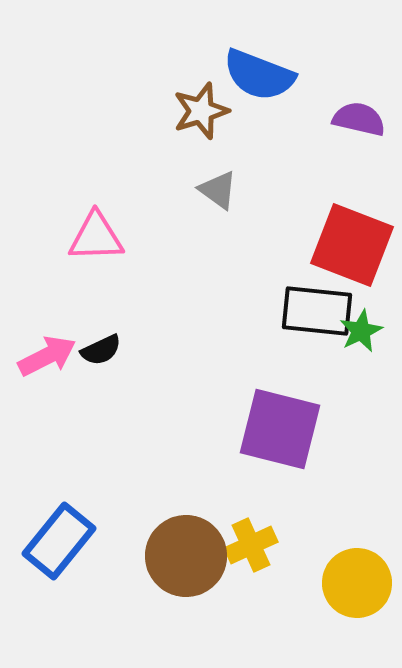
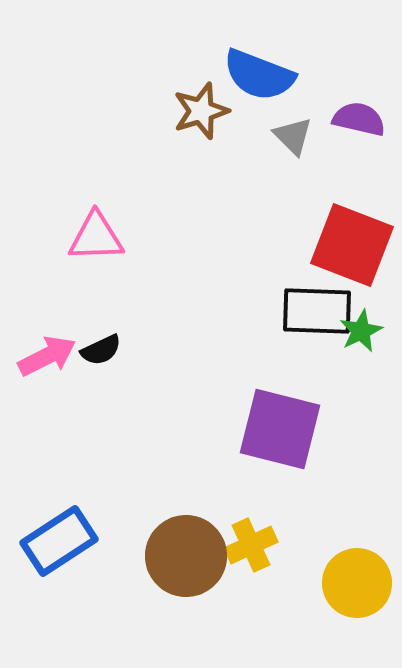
gray triangle: moved 75 px right, 54 px up; rotated 9 degrees clockwise
black rectangle: rotated 4 degrees counterclockwise
blue rectangle: rotated 18 degrees clockwise
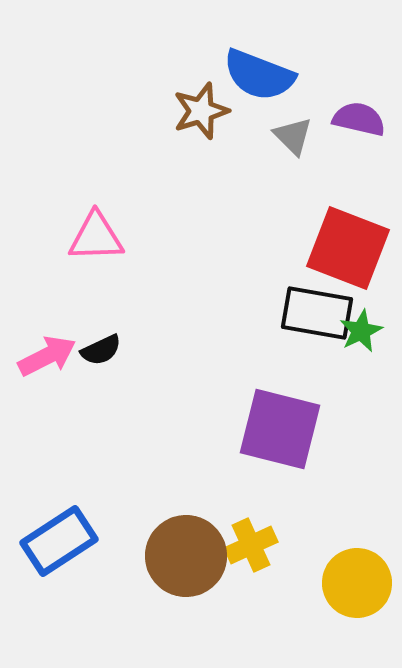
red square: moved 4 px left, 3 px down
black rectangle: moved 2 px down; rotated 8 degrees clockwise
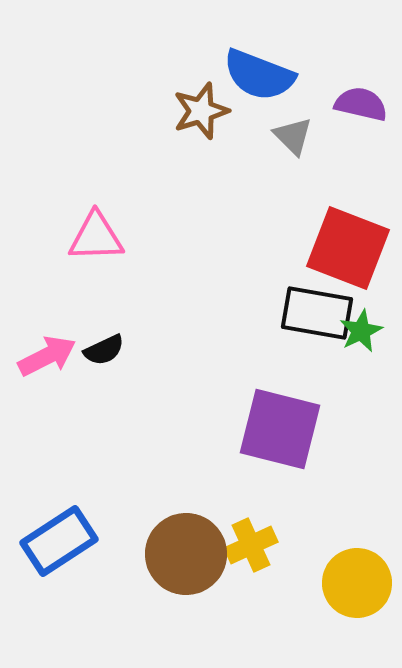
purple semicircle: moved 2 px right, 15 px up
black semicircle: moved 3 px right
brown circle: moved 2 px up
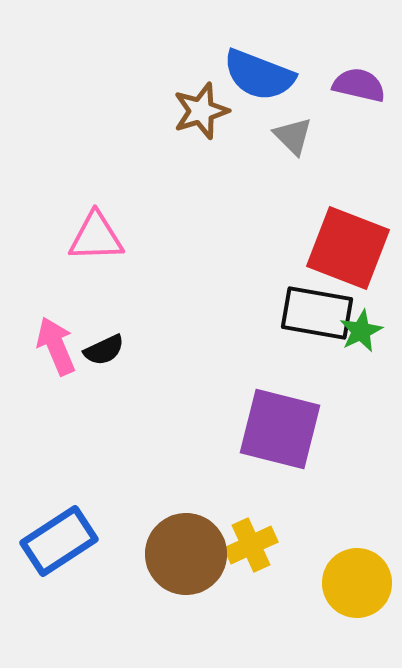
purple semicircle: moved 2 px left, 19 px up
pink arrow: moved 9 px right, 10 px up; rotated 86 degrees counterclockwise
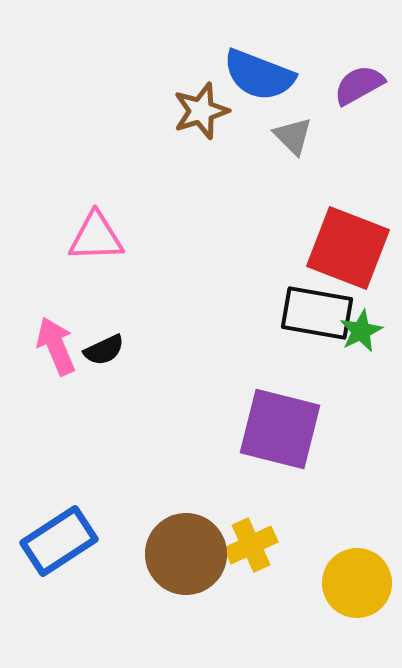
purple semicircle: rotated 42 degrees counterclockwise
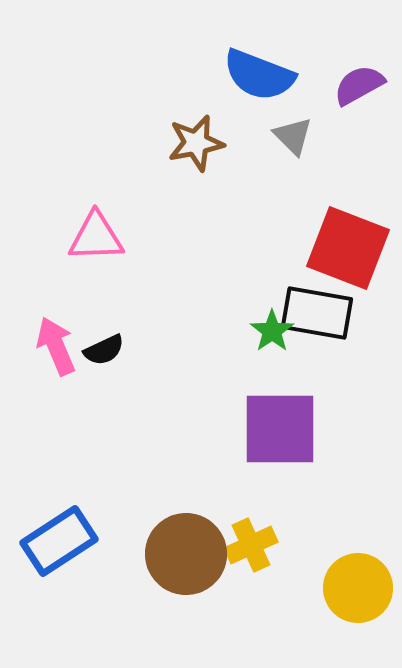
brown star: moved 5 px left, 32 px down; rotated 6 degrees clockwise
green star: moved 89 px left; rotated 9 degrees counterclockwise
purple square: rotated 14 degrees counterclockwise
yellow circle: moved 1 px right, 5 px down
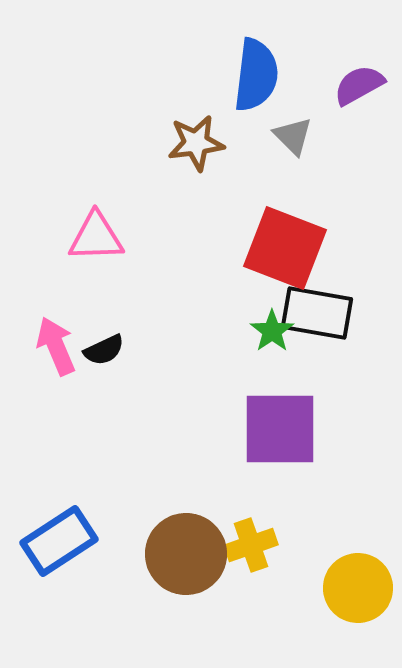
blue semicircle: moved 3 px left; rotated 104 degrees counterclockwise
brown star: rotated 4 degrees clockwise
red square: moved 63 px left
yellow cross: rotated 6 degrees clockwise
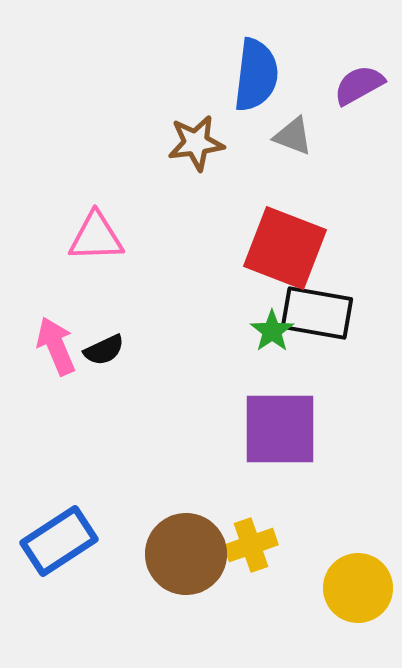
gray triangle: rotated 24 degrees counterclockwise
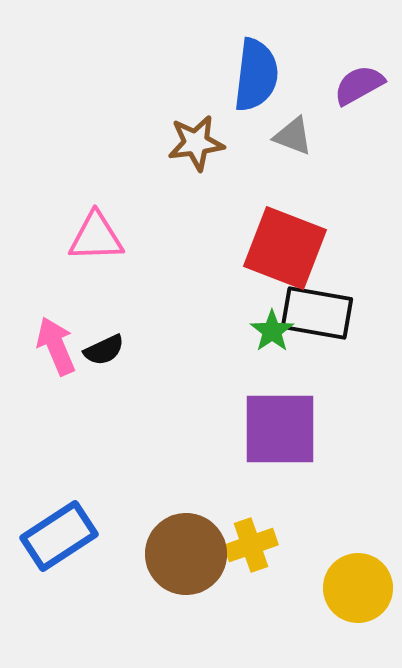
blue rectangle: moved 5 px up
